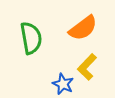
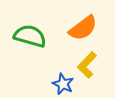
green semicircle: moved 1 px left, 2 px up; rotated 64 degrees counterclockwise
yellow L-shape: moved 2 px up
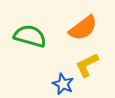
yellow L-shape: rotated 20 degrees clockwise
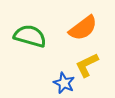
blue star: moved 1 px right, 1 px up
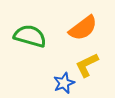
blue star: rotated 25 degrees clockwise
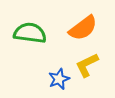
green semicircle: moved 3 px up; rotated 8 degrees counterclockwise
blue star: moved 5 px left, 4 px up
